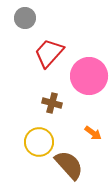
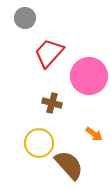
orange arrow: moved 1 px right, 1 px down
yellow circle: moved 1 px down
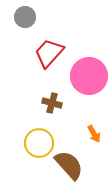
gray circle: moved 1 px up
orange arrow: rotated 24 degrees clockwise
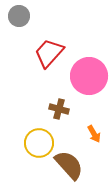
gray circle: moved 6 px left, 1 px up
brown cross: moved 7 px right, 6 px down
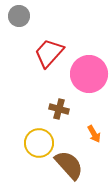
pink circle: moved 2 px up
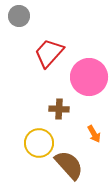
pink circle: moved 3 px down
brown cross: rotated 12 degrees counterclockwise
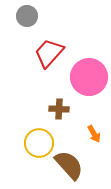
gray circle: moved 8 px right
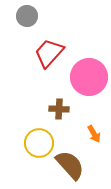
brown semicircle: moved 1 px right
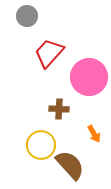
yellow circle: moved 2 px right, 2 px down
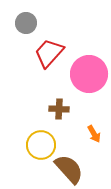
gray circle: moved 1 px left, 7 px down
pink circle: moved 3 px up
brown semicircle: moved 1 px left, 4 px down
